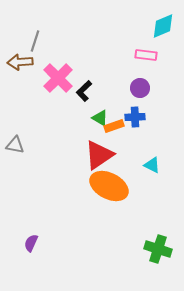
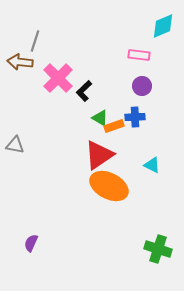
pink rectangle: moved 7 px left
brown arrow: rotated 10 degrees clockwise
purple circle: moved 2 px right, 2 px up
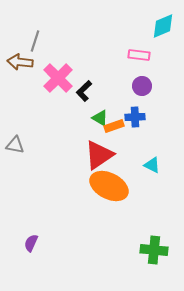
green cross: moved 4 px left, 1 px down; rotated 12 degrees counterclockwise
